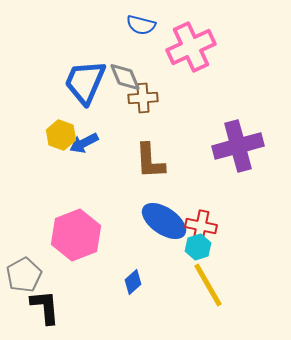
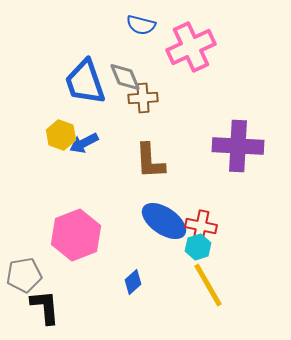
blue trapezoid: rotated 42 degrees counterclockwise
purple cross: rotated 18 degrees clockwise
gray pentagon: rotated 20 degrees clockwise
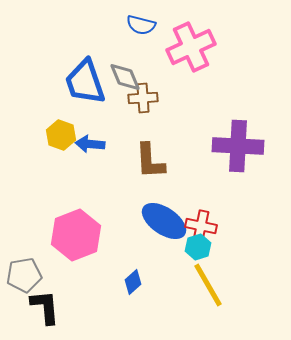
blue arrow: moved 6 px right, 1 px down; rotated 32 degrees clockwise
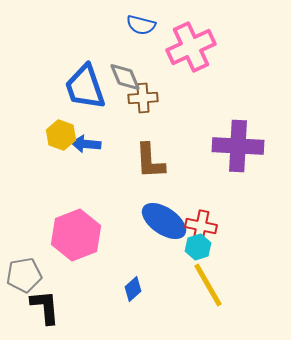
blue trapezoid: moved 5 px down
blue arrow: moved 4 px left
blue diamond: moved 7 px down
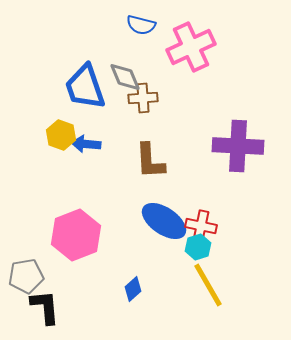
gray pentagon: moved 2 px right, 1 px down
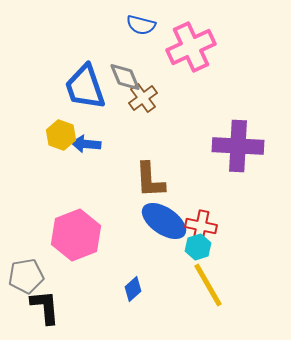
brown cross: rotated 32 degrees counterclockwise
brown L-shape: moved 19 px down
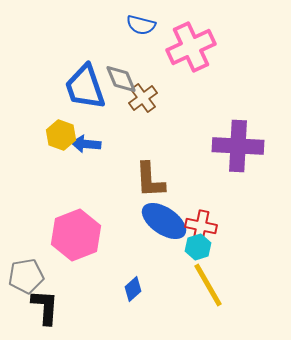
gray diamond: moved 4 px left, 2 px down
black L-shape: rotated 9 degrees clockwise
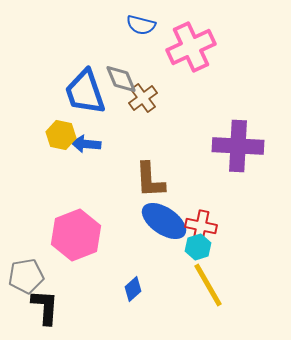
blue trapezoid: moved 5 px down
yellow hexagon: rotated 8 degrees counterclockwise
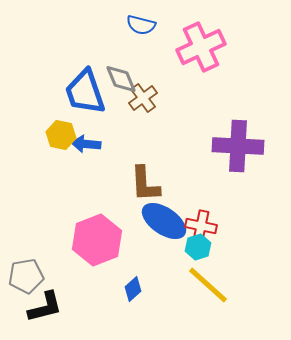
pink cross: moved 10 px right
brown L-shape: moved 5 px left, 4 px down
pink hexagon: moved 21 px right, 5 px down
yellow line: rotated 18 degrees counterclockwise
black L-shape: rotated 72 degrees clockwise
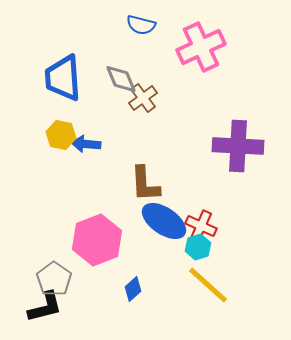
blue trapezoid: moved 22 px left, 14 px up; rotated 15 degrees clockwise
red cross: rotated 12 degrees clockwise
gray pentagon: moved 28 px right, 3 px down; rotated 28 degrees counterclockwise
